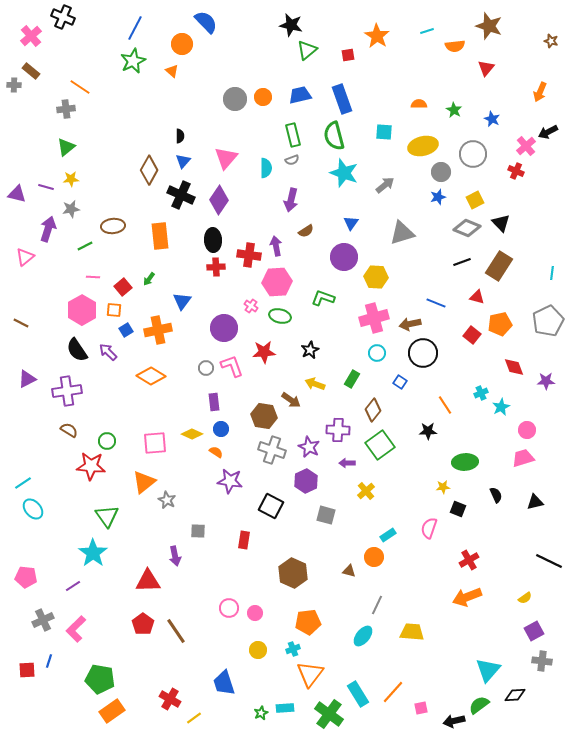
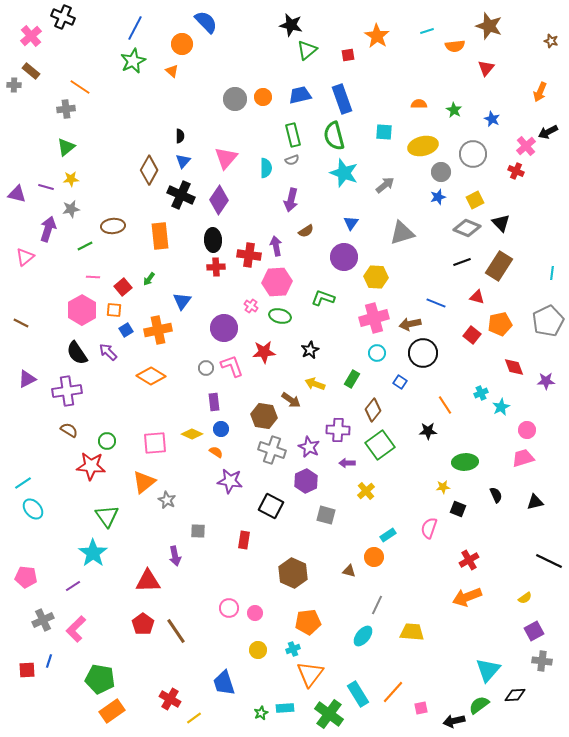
black semicircle at (77, 350): moved 3 px down
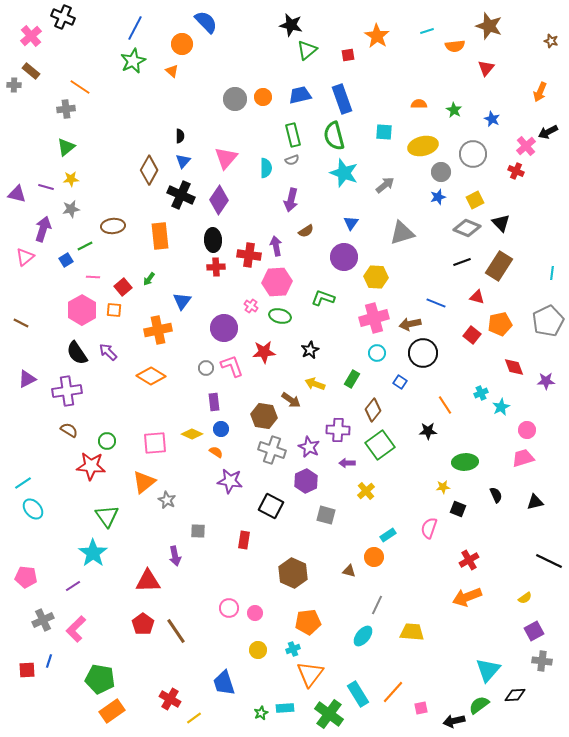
purple arrow at (48, 229): moved 5 px left
blue square at (126, 330): moved 60 px left, 70 px up
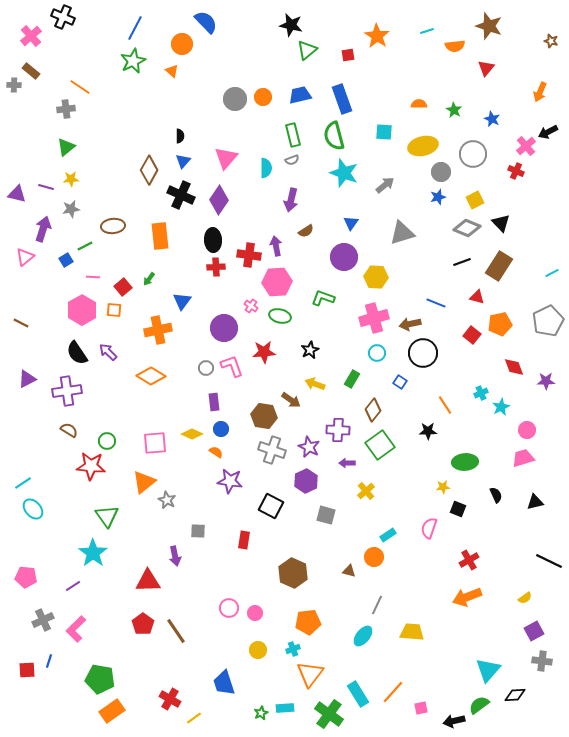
cyan line at (552, 273): rotated 56 degrees clockwise
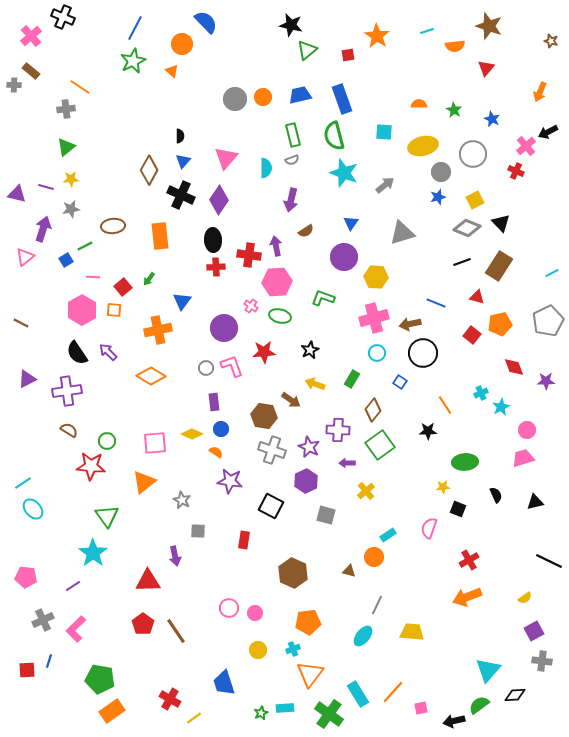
gray star at (167, 500): moved 15 px right
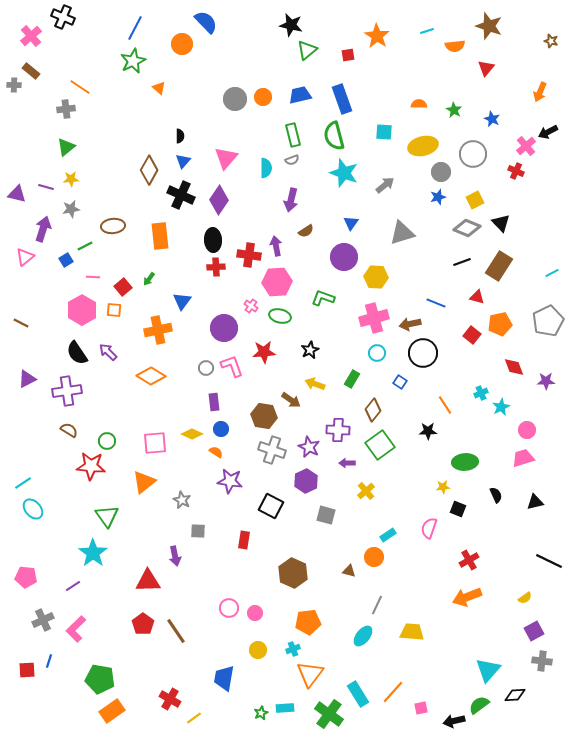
orange triangle at (172, 71): moved 13 px left, 17 px down
blue trapezoid at (224, 683): moved 5 px up; rotated 28 degrees clockwise
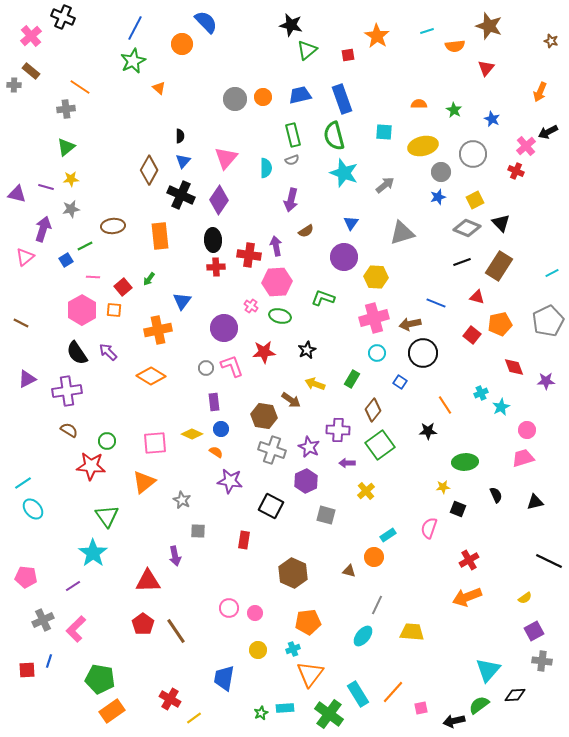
black star at (310, 350): moved 3 px left
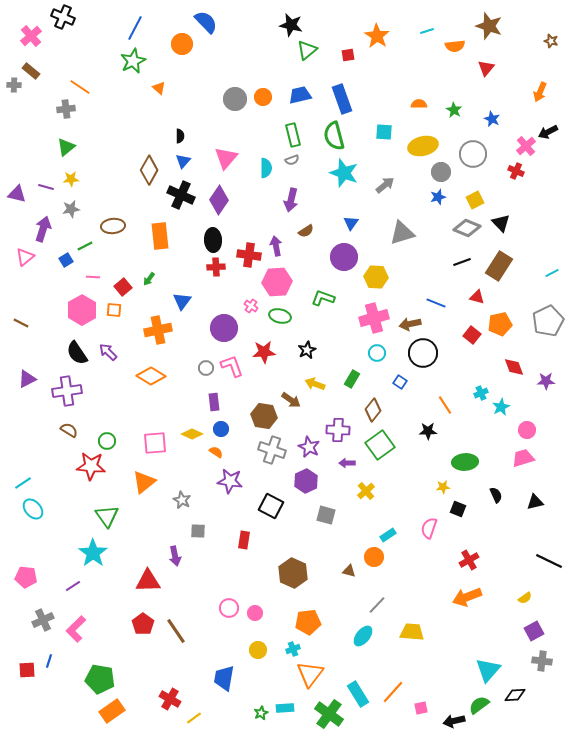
gray line at (377, 605): rotated 18 degrees clockwise
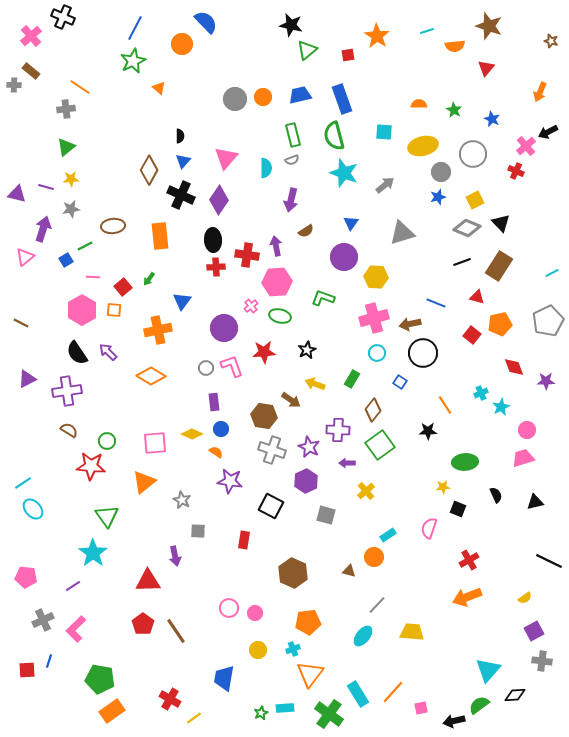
red cross at (249, 255): moved 2 px left
pink cross at (251, 306): rotated 16 degrees clockwise
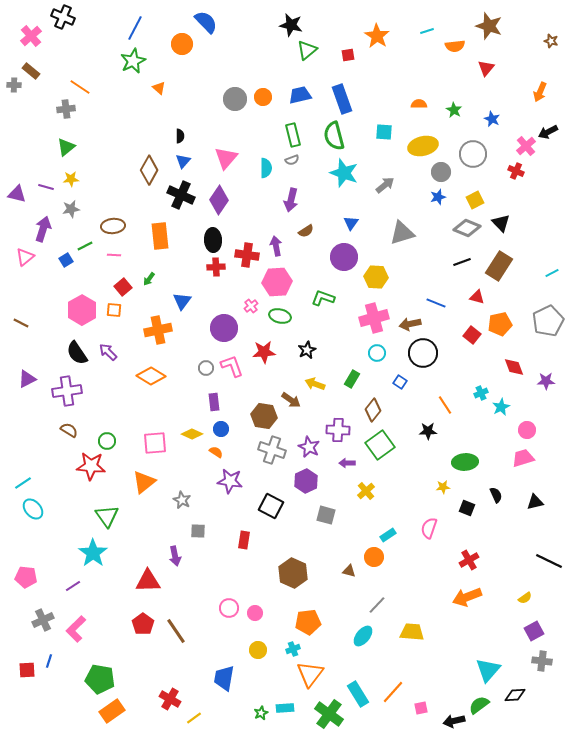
pink line at (93, 277): moved 21 px right, 22 px up
black square at (458, 509): moved 9 px right, 1 px up
